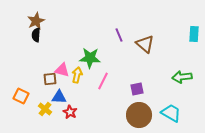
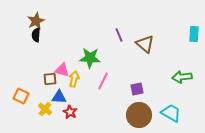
yellow arrow: moved 3 px left, 4 px down
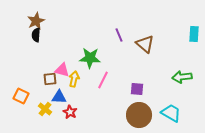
pink line: moved 1 px up
purple square: rotated 16 degrees clockwise
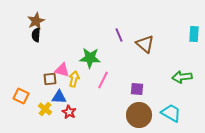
red star: moved 1 px left
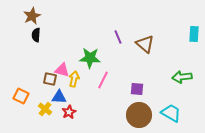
brown star: moved 4 px left, 5 px up
purple line: moved 1 px left, 2 px down
brown square: rotated 16 degrees clockwise
red star: rotated 16 degrees clockwise
